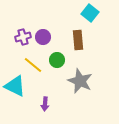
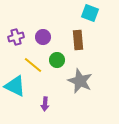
cyan square: rotated 18 degrees counterclockwise
purple cross: moved 7 px left
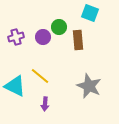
green circle: moved 2 px right, 33 px up
yellow line: moved 7 px right, 11 px down
gray star: moved 9 px right, 5 px down
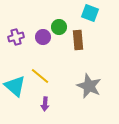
cyan triangle: rotated 15 degrees clockwise
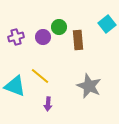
cyan square: moved 17 px right, 11 px down; rotated 30 degrees clockwise
cyan triangle: rotated 20 degrees counterclockwise
purple arrow: moved 3 px right
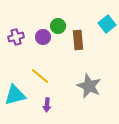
green circle: moved 1 px left, 1 px up
cyan triangle: moved 9 px down; rotated 35 degrees counterclockwise
purple arrow: moved 1 px left, 1 px down
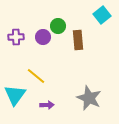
cyan square: moved 5 px left, 9 px up
purple cross: rotated 14 degrees clockwise
yellow line: moved 4 px left
gray star: moved 12 px down
cyan triangle: rotated 40 degrees counterclockwise
purple arrow: rotated 96 degrees counterclockwise
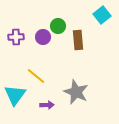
gray star: moved 13 px left, 6 px up
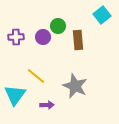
gray star: moved 1 px left, 6 px up
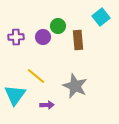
cyan square: moved 1 px left, 2 px down
